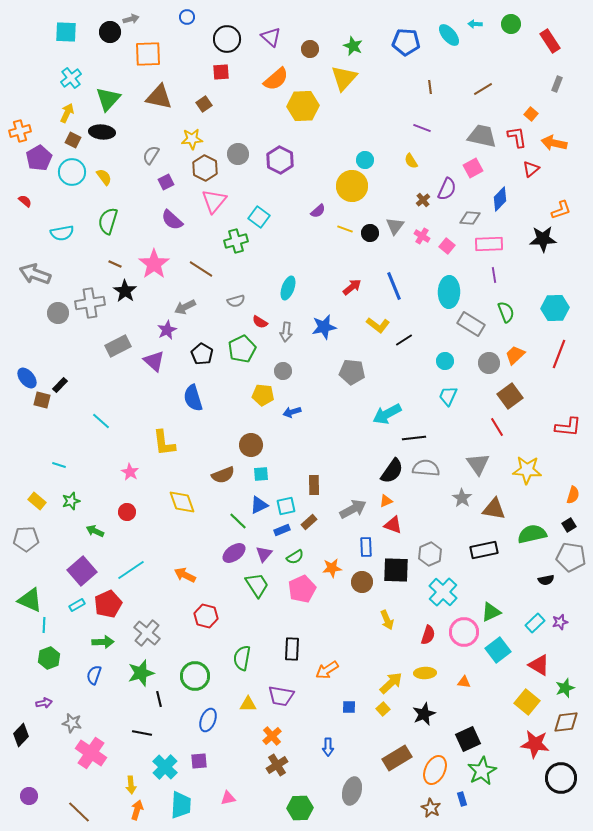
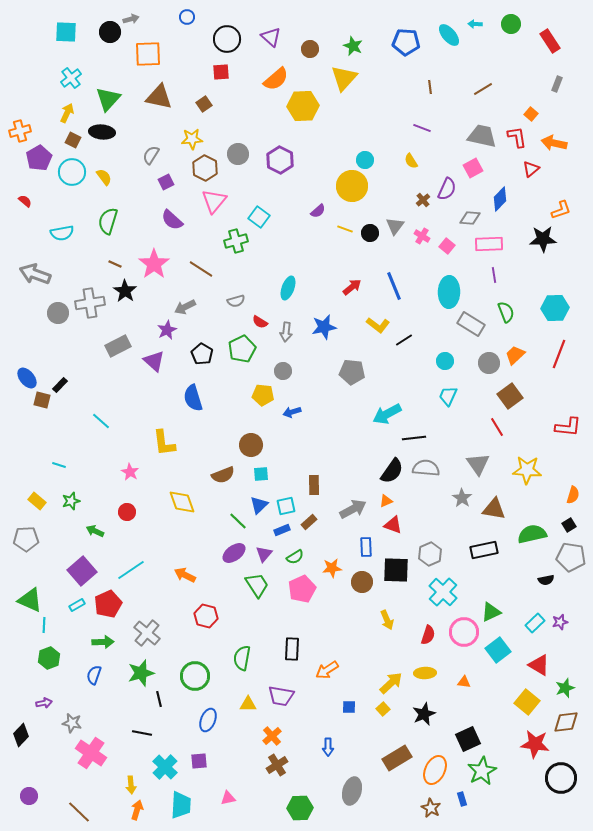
blue triangle at (259, 505): rotated 18 degrees counterclockwise
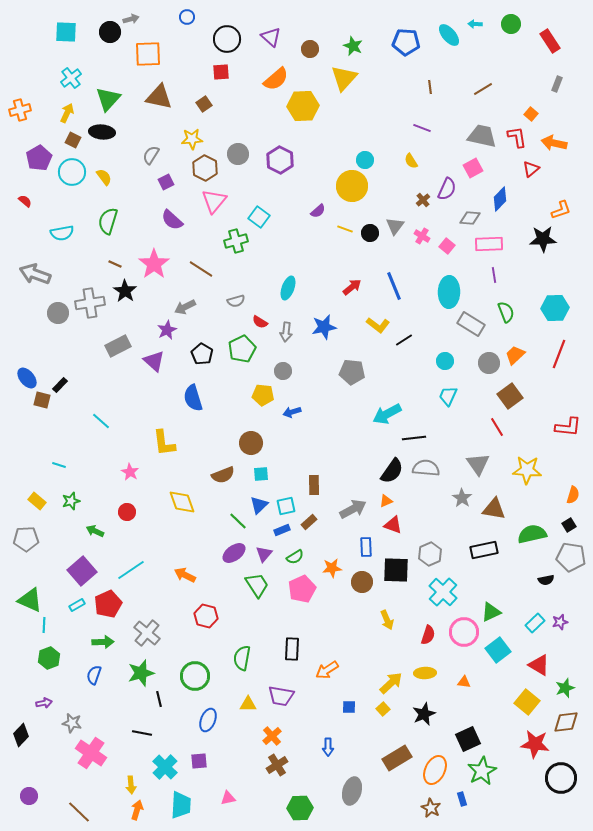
orange cross at (20, 131): moved 21 px up
brown circle at (251, 445): moved 2 px up
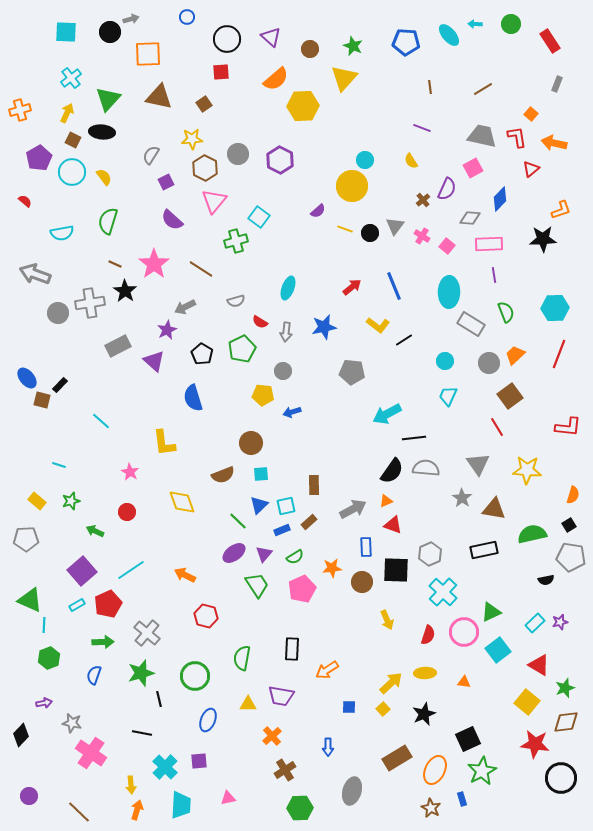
brown cross at (277, 765): moved 8 px right, 5 px down
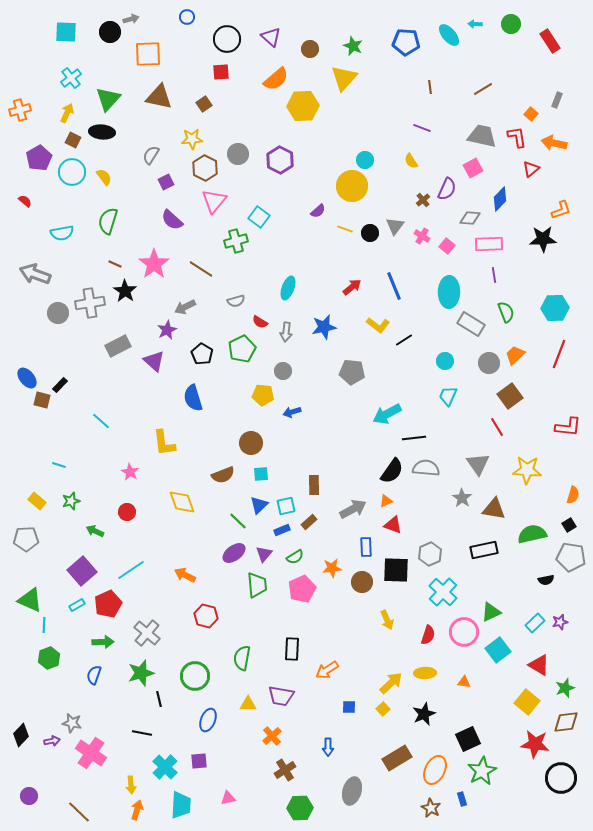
gray rectangle at (557, 84): moved 16 px down
green trapezoid at (257, 585): rotated 28 degrees clockwise
purple arrow at (44, 703): moved 8 px right, 38 px down
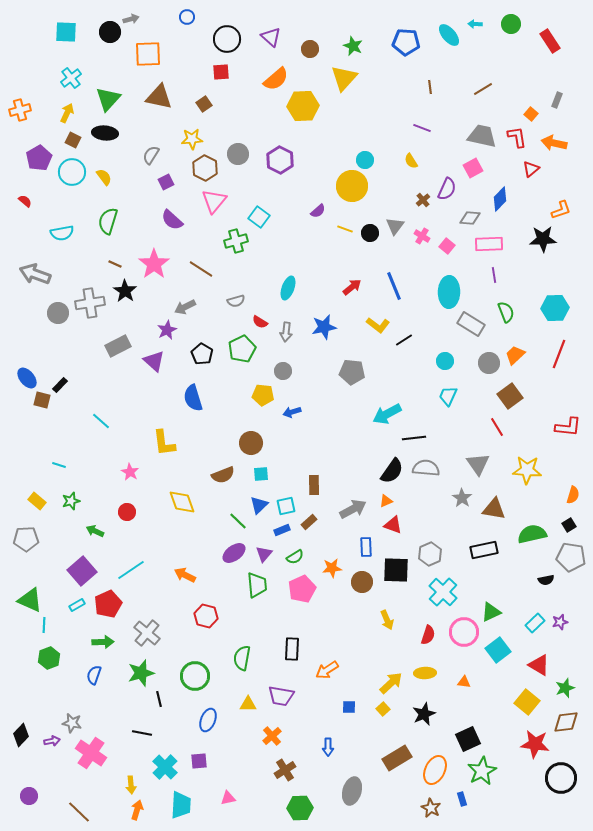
black ellipse at (102, 132): moved 3 px right, 1 px down
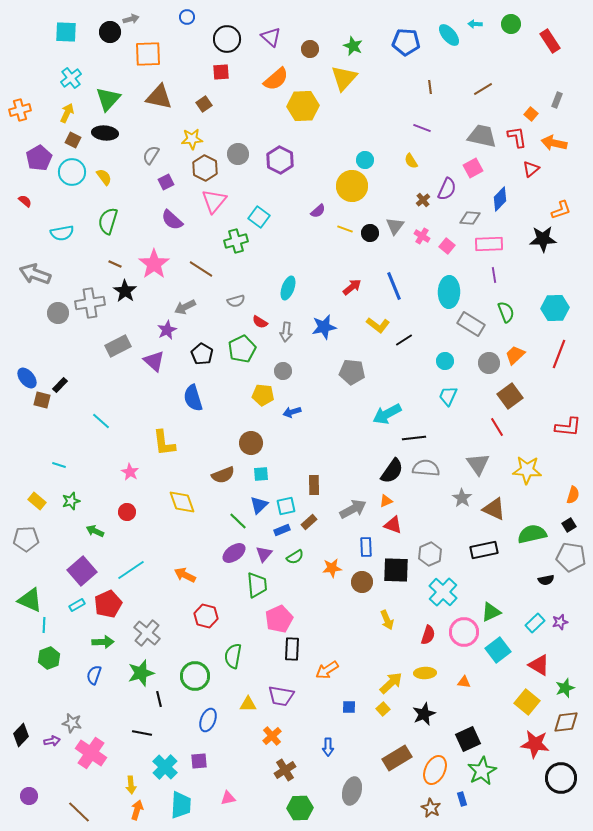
brown triangle at (494, 509): rotated 15 degrees clockwise
pink pentagon at (302, 589): moved 23 px left, 30 px down
green semicircle at (242, 658): moved 9 px left, 2 px up
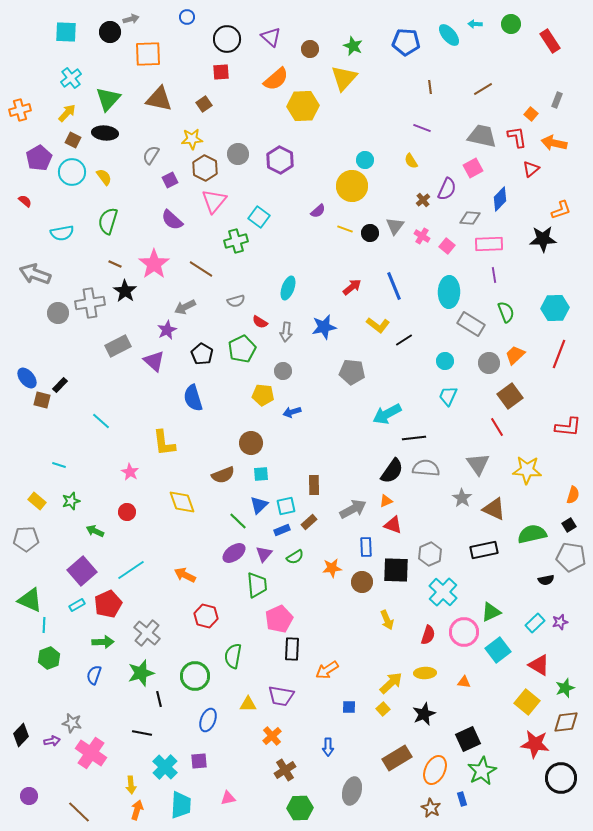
brown triangle at (159, 97): moved 2 px down
yellow arrow at (67, 113): rotated 18 degrees clockwise
purple square at (166, 182): moved 4 px right, 2 px up
